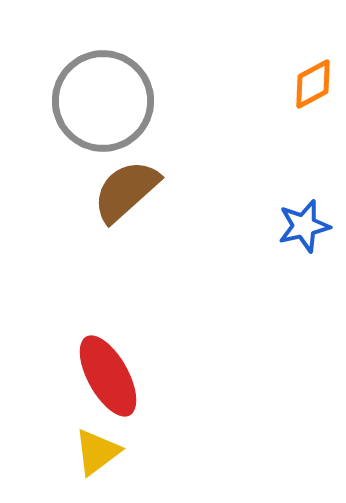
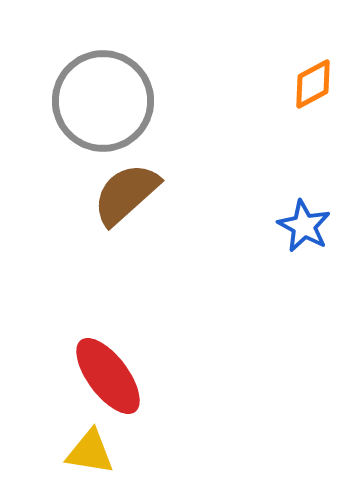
brown semicircle: moved 3 px down
blue star: rotated 30 degrees counterclockwise
red ellipse: rotated 8 degrees counterclockwise
yellow triangle: moved 7 px left; rotated 46 degrees clockwise
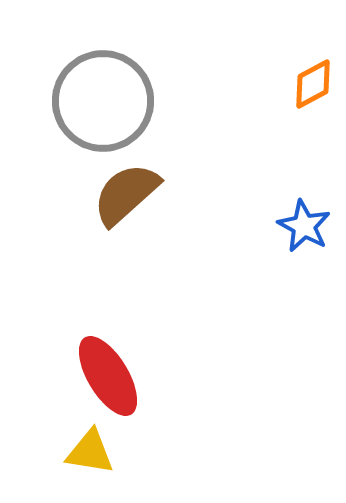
red ellipse: rotated 6 degrees clockwise
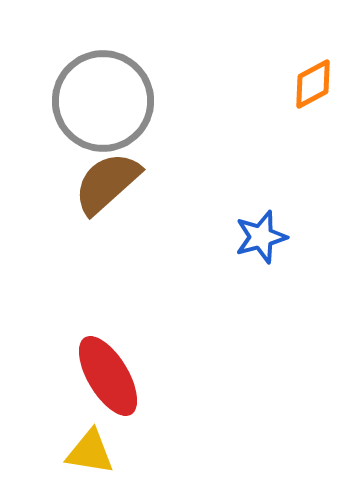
brown semicircle: moved 19 px left, 11 px up
blue star: moved 43 px left, 11 px down; rotated 28 degrees clockwise
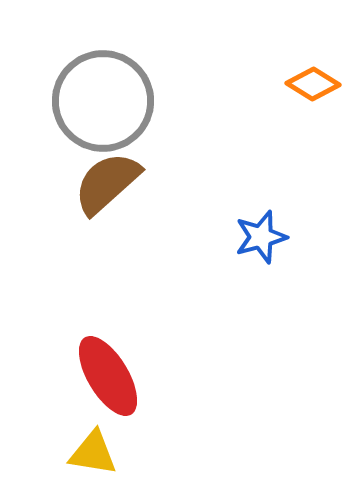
orange diamond: rotated 60 degrees clockwise
yellow triangle: moved 3 px right, 1 px down
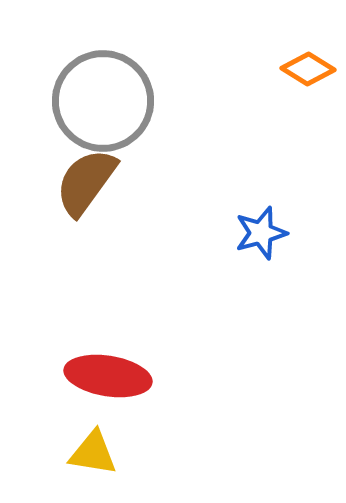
orange diamond: moved 5 px left, 15 px up
brown semicircle: moved 21 px left, 1 px up; rotated 12 degrees counterclockwise
blue star: moved 4 px up
red ellipse: rotated 50 degrees counterclockwise
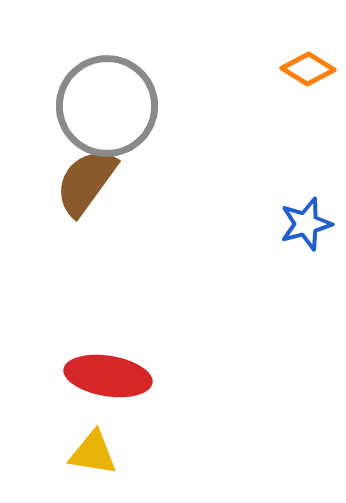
gray circle: moved 4 px right, 5 px down
blue star: moved 45 px right, 9 px up
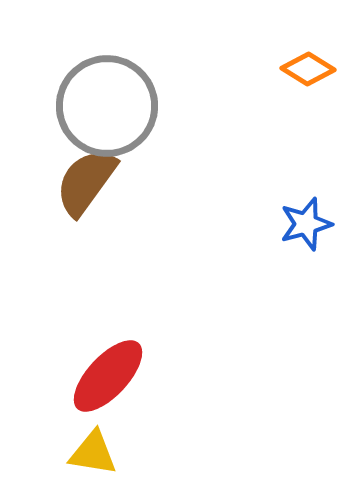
red ellipse: rotated 56 degrees counterclockwise
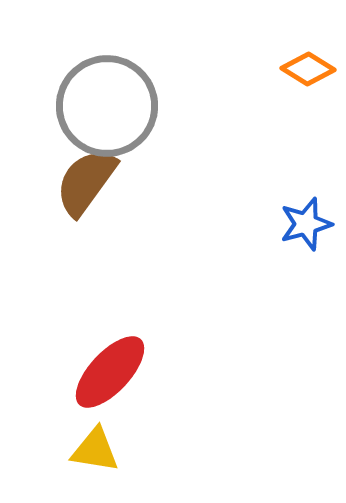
red ellipse: moved 2 px right, 4 px up
yellow triangle: moved 2 px right, 3 px up
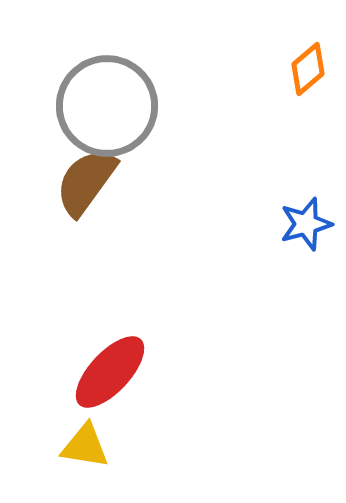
orange diamond: rotated 72 degrees counterclockwise
yellow triangle: moved 10 px left, 4 px up
